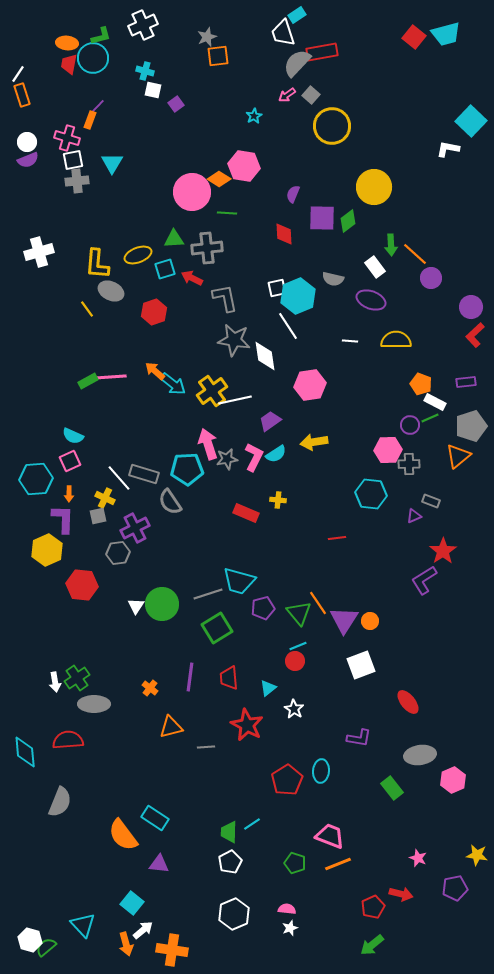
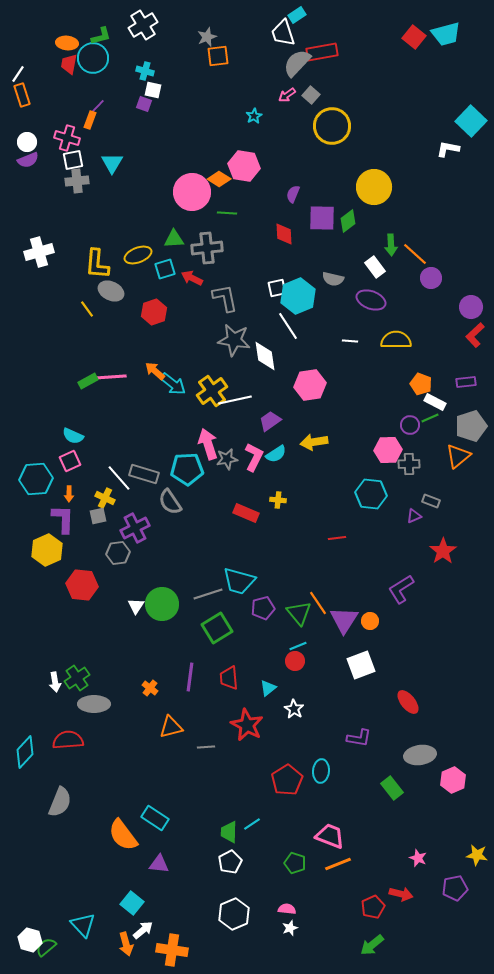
white cross at (143, 25): rotated 8 degrees counterclockwise
purple square at (176, 104): moved 32 px left; rotated 35 degrees counterclockwise
purple L-shape at (424, 580): moved 23 px left, 9 px down
cyan diamond at (25, 752): rotated 48 degrees clockwise
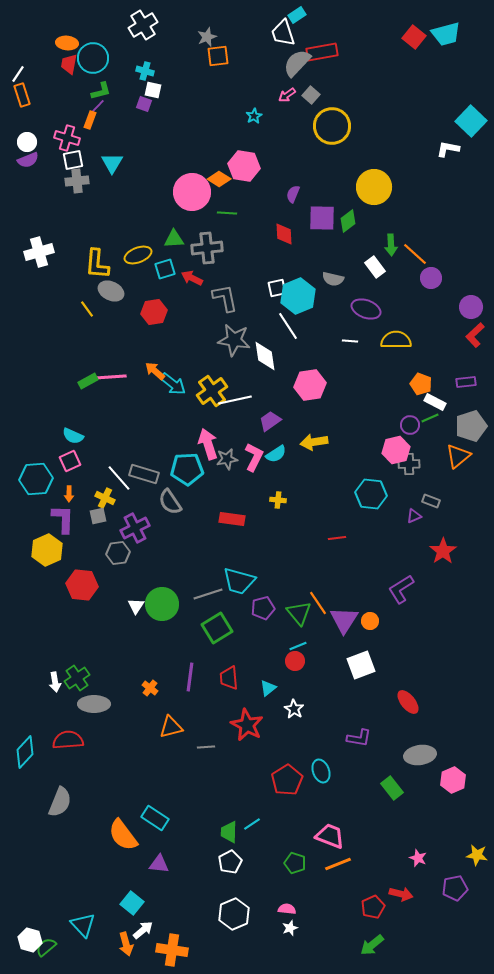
green L-shape at (101, 36): moved 55 px down
purple ellipse at (371, 300): moved 5 px left, 9 px down
red hexagon at (154, 312): rotated 10 degrees clockwise
pink hexagon at (388, 450): moved 8 px right; rotated 12 degrees counterclockwise
red rectangle at (246, 513): moved 14 px left, 6 px down; rotated 15 degrees counterclockwise
cyan ellipse at (321, 771): rotated 25 degrees counterclockwise
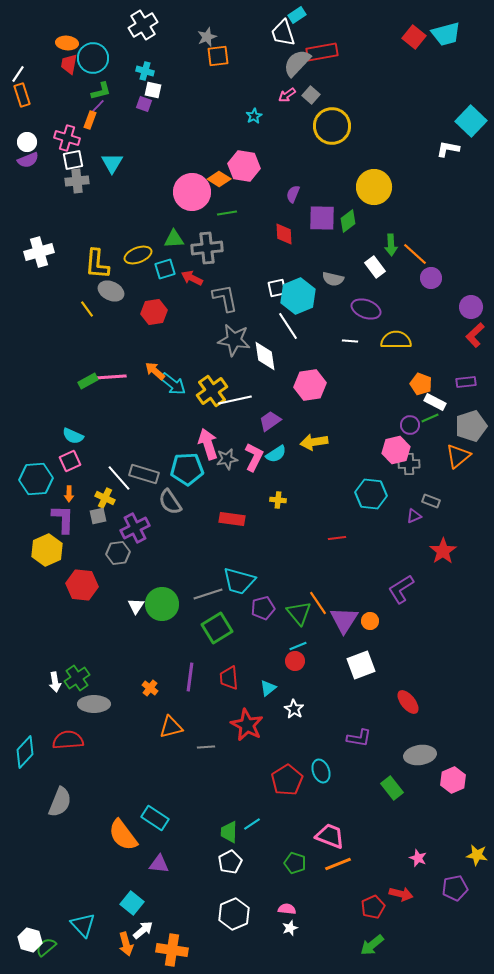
green line at (227, 213): rotated 12 degrees counterclockwise
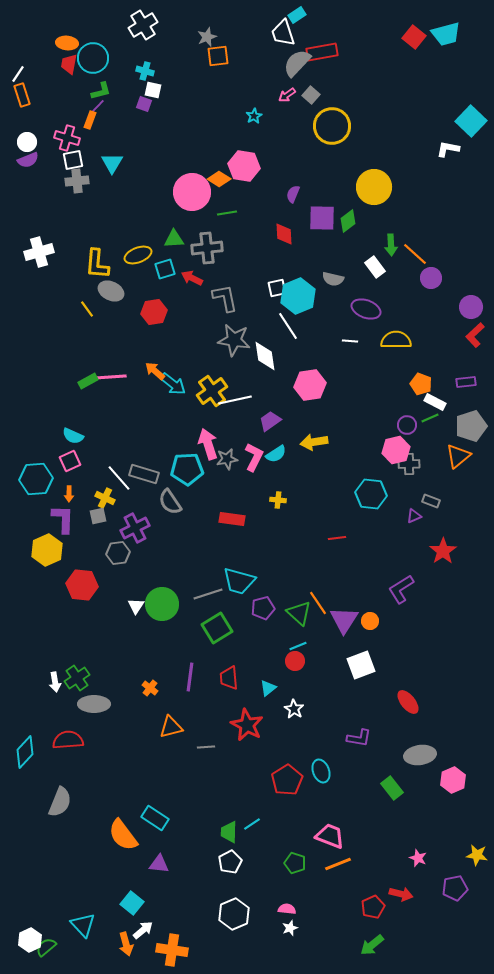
purple circle at (410, 425): moved 3 px left
green triangle at (299, 613): rotated 8 degrees counterclockwise
white hexagon at (30, 940): rotated 20 degrees clockwise
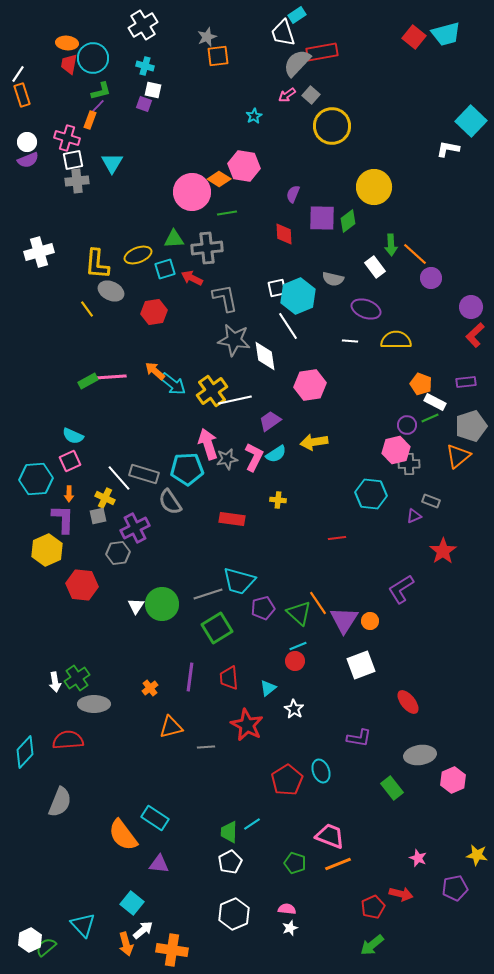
cyan cross at (145, 71): moved 5 px up
orange cross at (150, 688): rotated 14 degrees clockwise
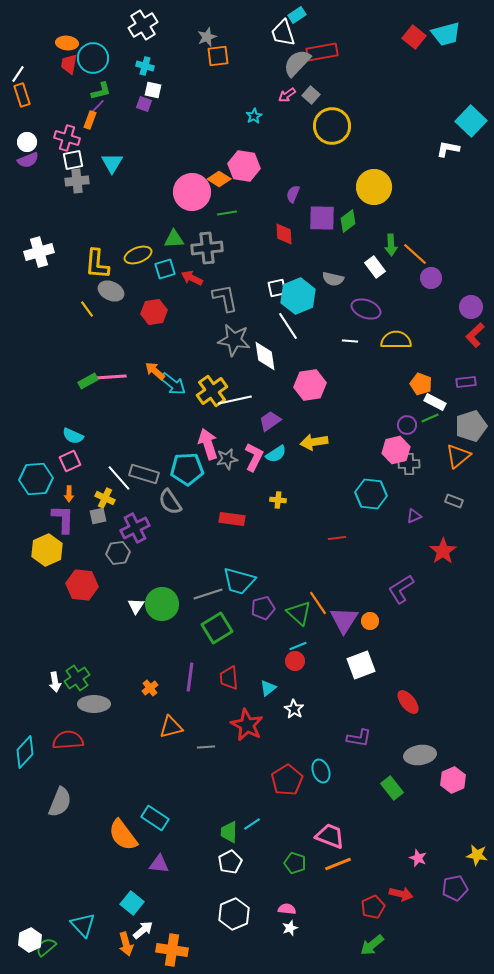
gray rectangle at (431, 501): moved 23 px right
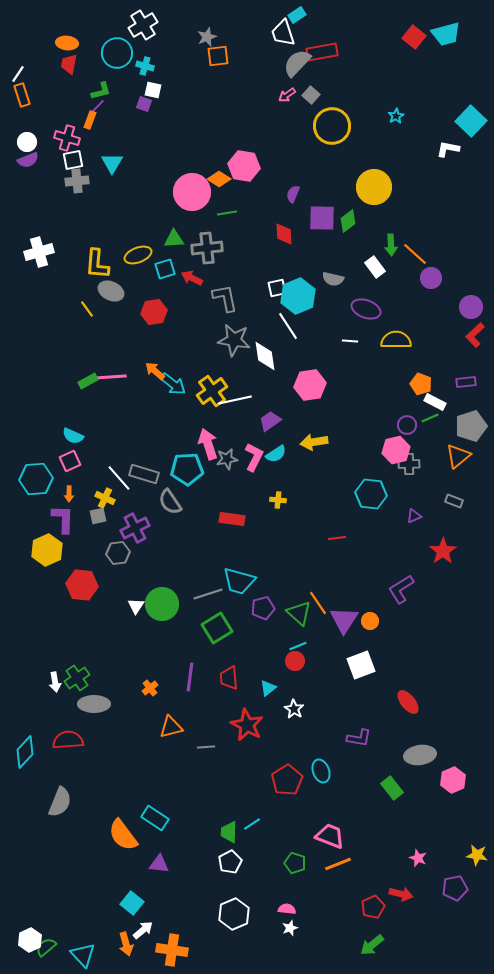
cyan circle at (93, 58): moved 24 px right, 5 px up
cyan star at (254, 116): moved 142 px right
cyan triangle at (83, 925): moved 30 px down
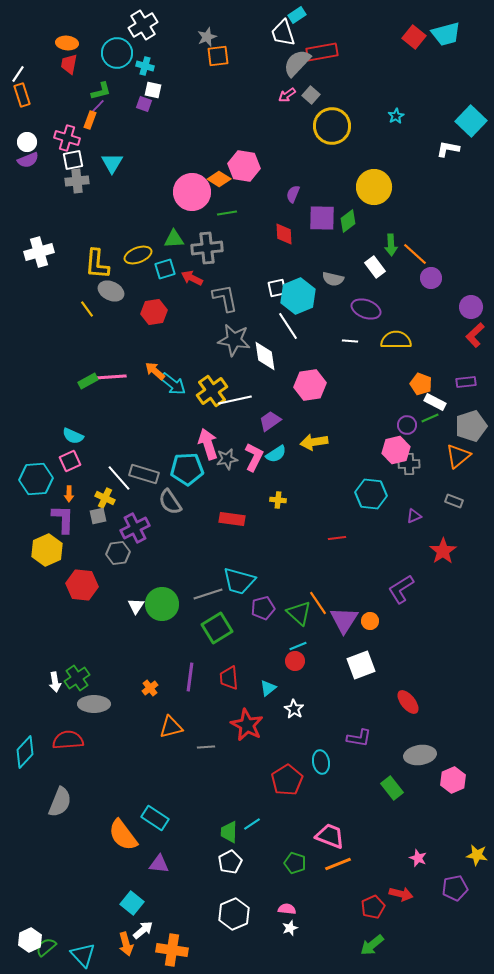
cyan ellipse at (321, 771): moved 9 px up; rotated 10 degrees clockwise
